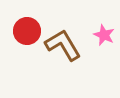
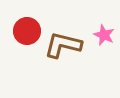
brown L-shape: rotated 45 degrees counterclockwise
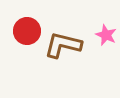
pink star: moved 2 px right
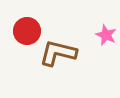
brown L-shape: moved 5 px left, 8 px down
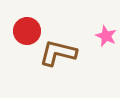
pink star: moved 1 px down
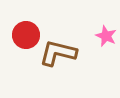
red circle: moved 1 px left, 4 px down
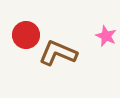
brown L-shape: rotated 9 degrees clockwise
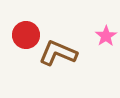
pink star: rotated 15 degrees clockwise
